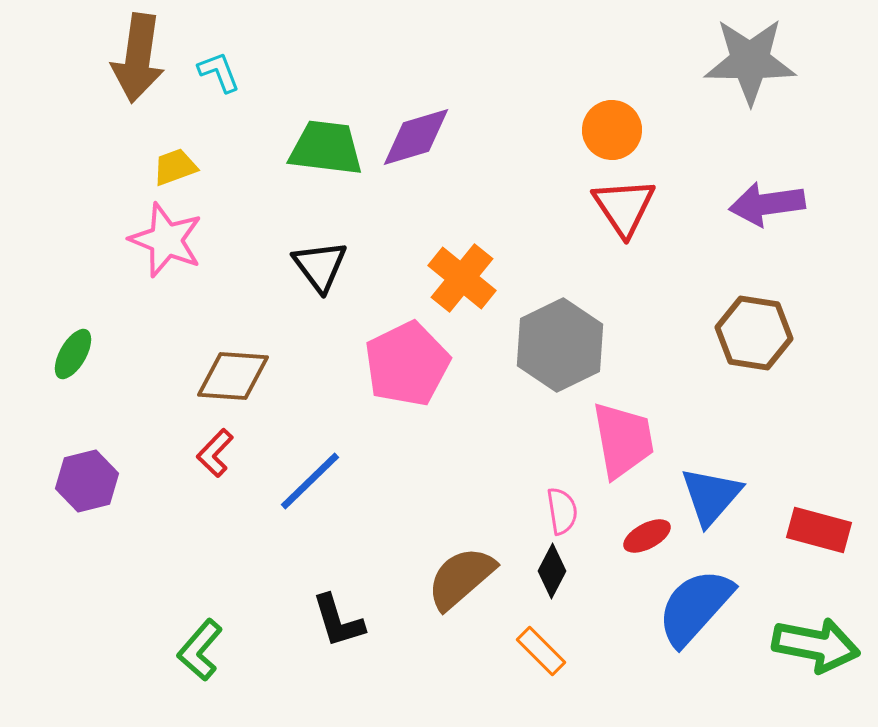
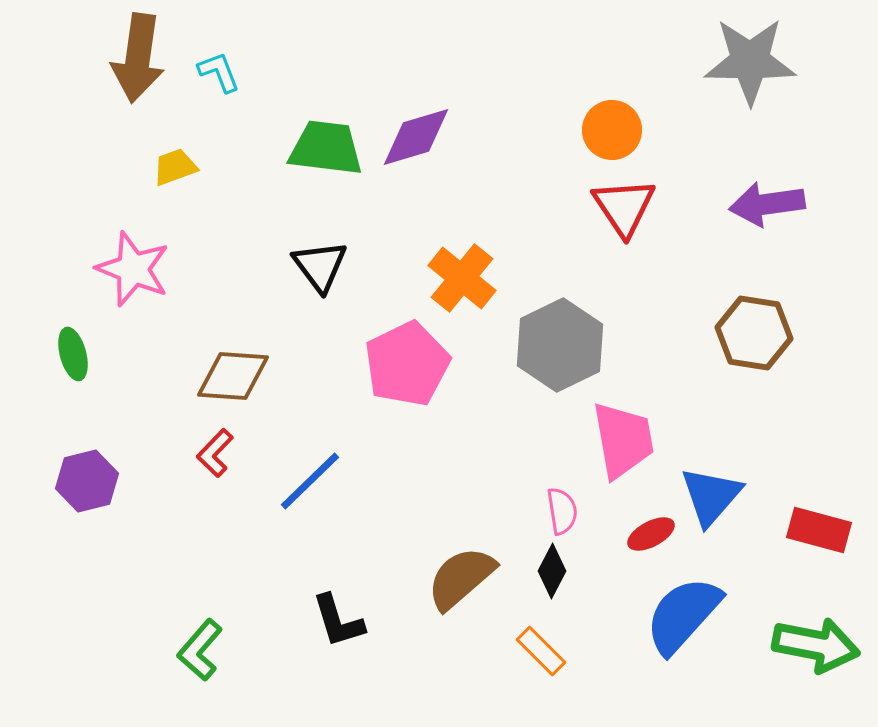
pink star: moved 33 px left, 29 px down
green ellipse: rotated 45 degrees counterclockwise
red ellipse: moved 4 px right, 2 px up
blue semicircle: moved 12 px left, 8 px down
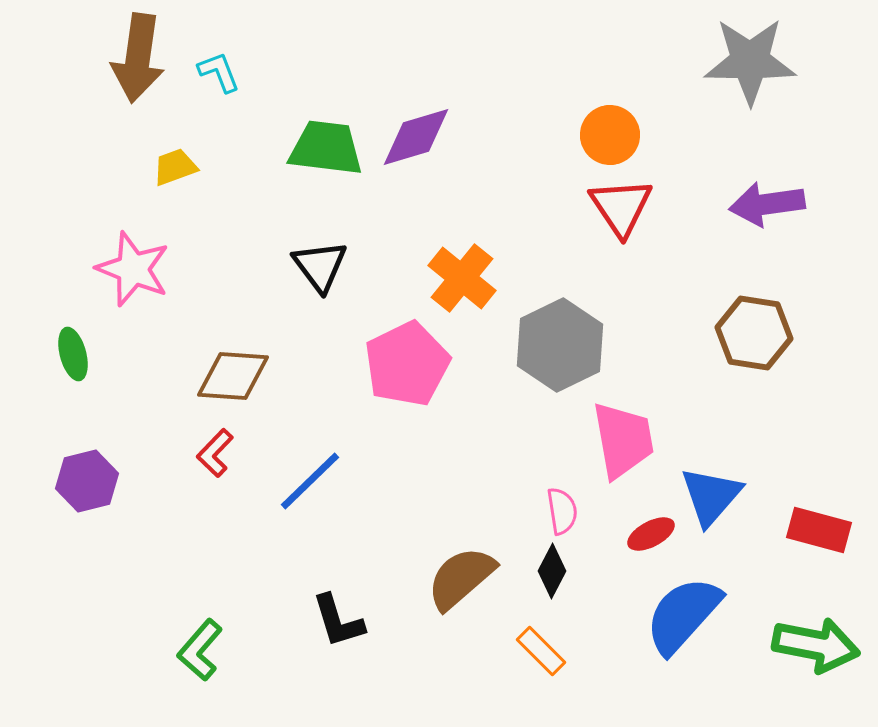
orange circle: moved 2 px left, 5 px down
red triangle: moved 3 px left
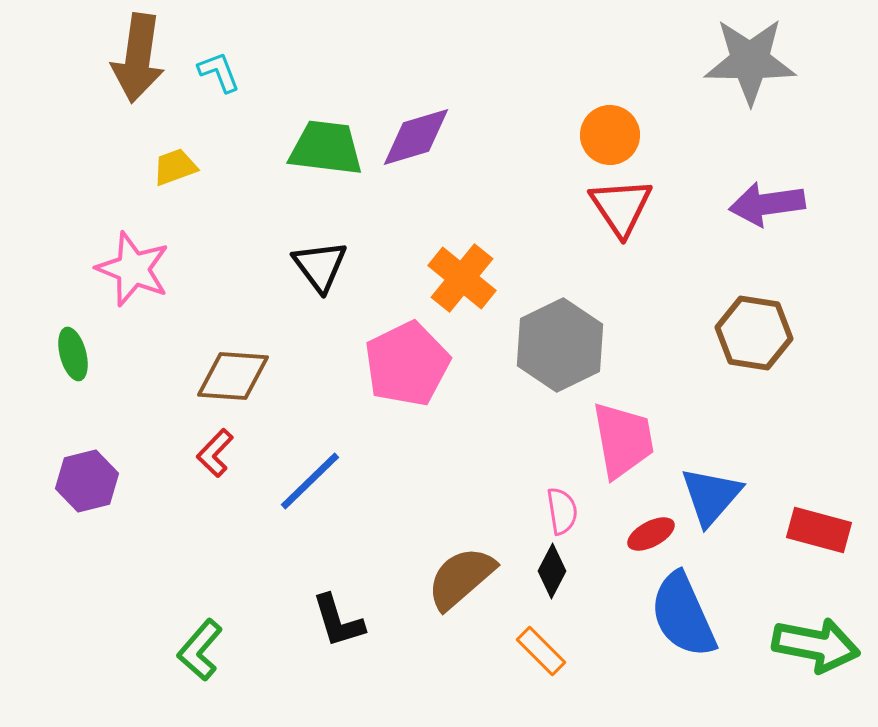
blue semicircle: rotated 66 degrees counterclockwise
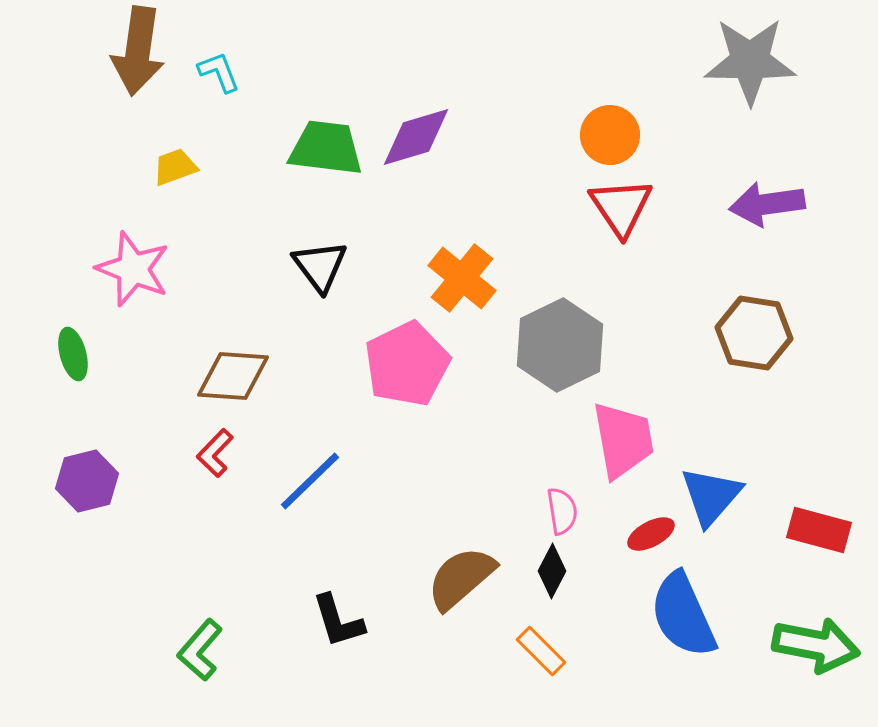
brown arrow: moved 7 px up
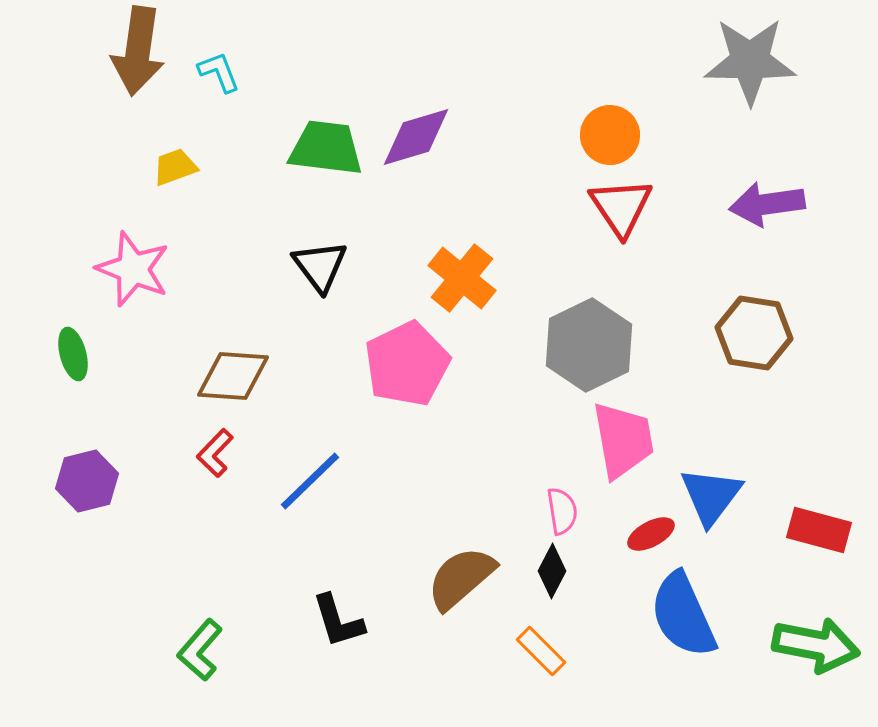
gray hexagon: moved 29 px right
blue triangle: rotated 4 degrees counterclockwise
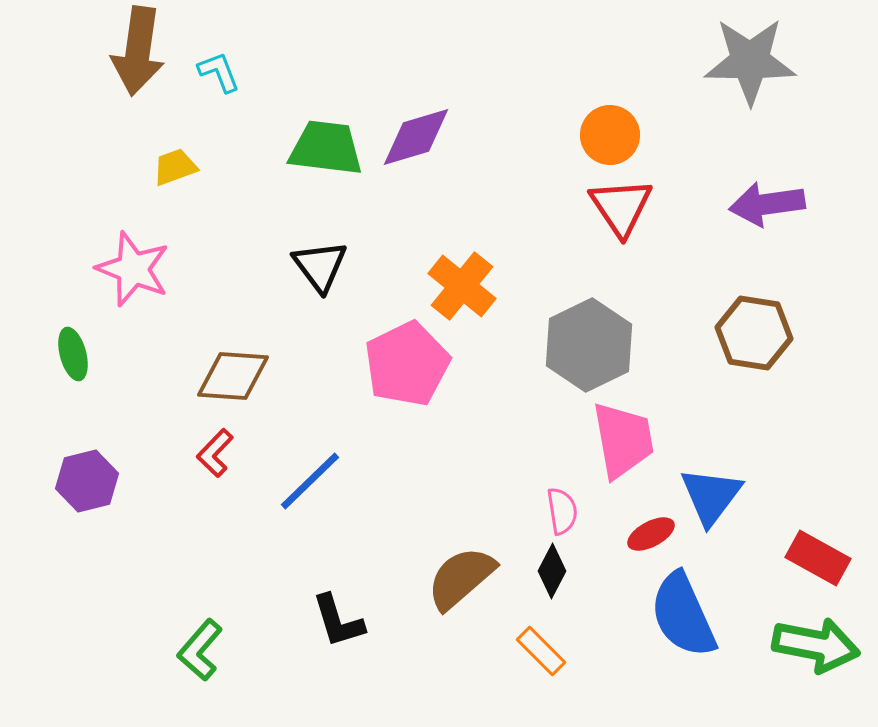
orange cross: moved 8 px down
red rectangle: moved 1 px left, 28 px down; rotated 14 degrees clockwise
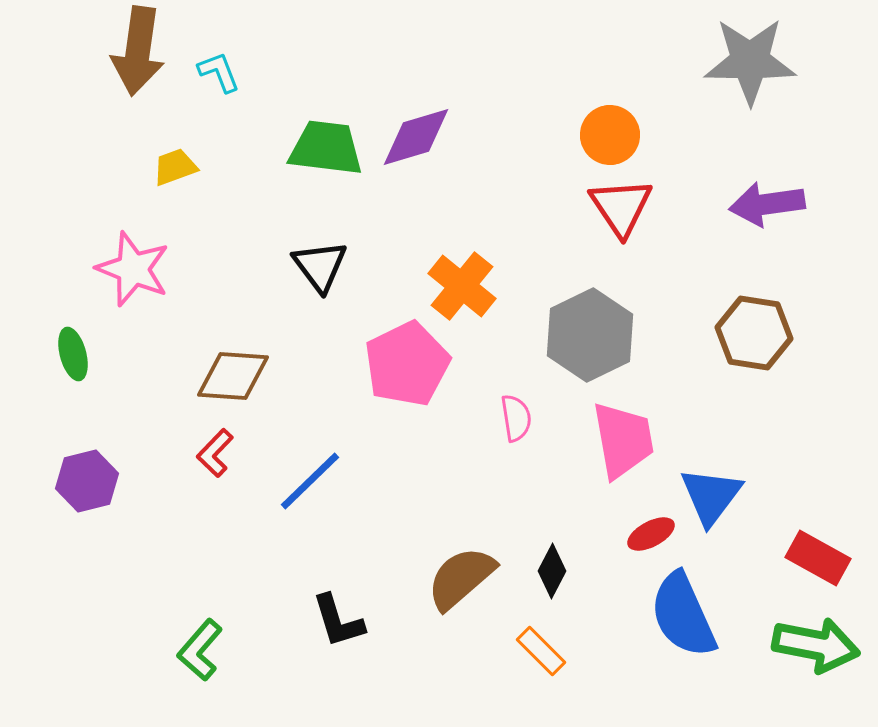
gray hexagon: moved 1 px right, 10 px up
pink semicircle: moved 46 px left, 93 px up
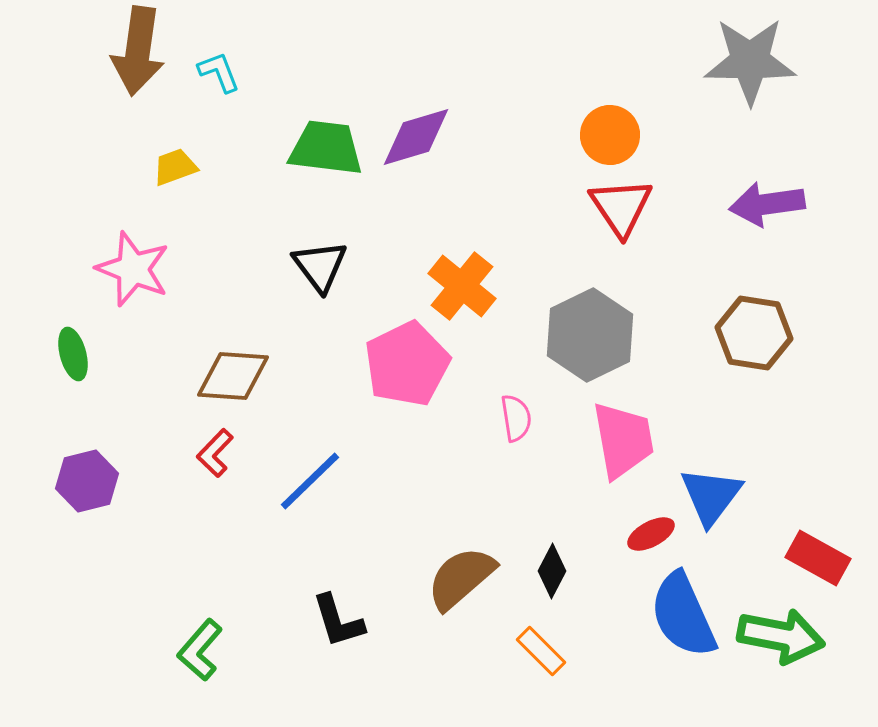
green arrow: moved 35 px left, 9 px up
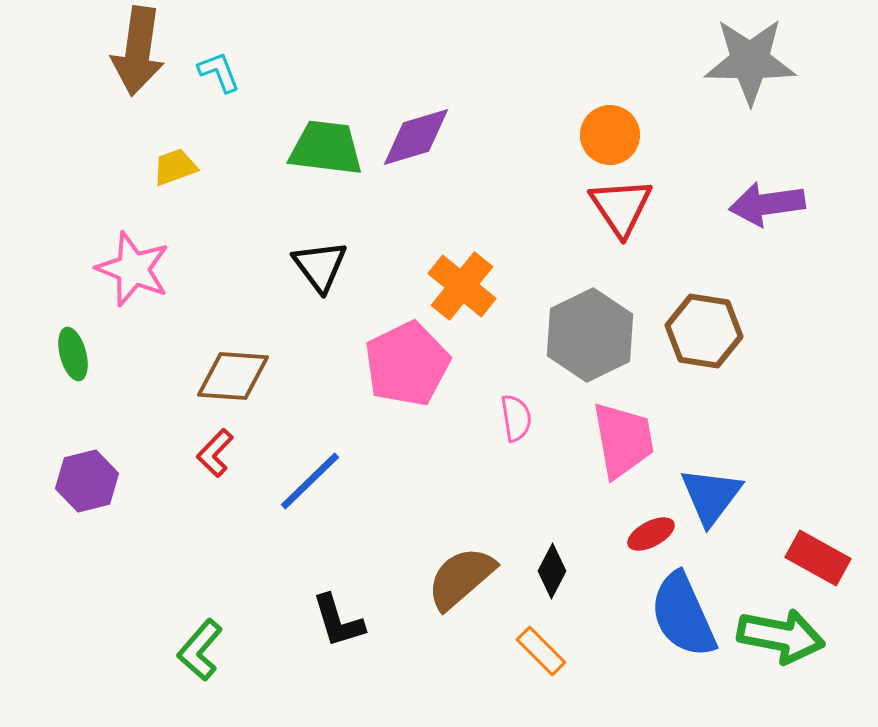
brown hexagon: moved 50 px left, 2 px up
